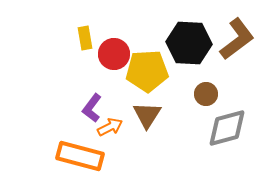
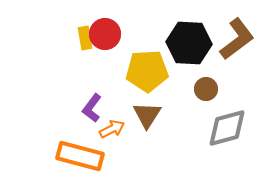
red circle: moved 9 px left, 20 px up
brown circle: moved 5 px up
orange arrow: moved 2 px right, 2 px down
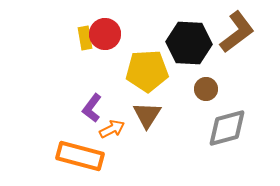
brown L-shape: moved 7 px up
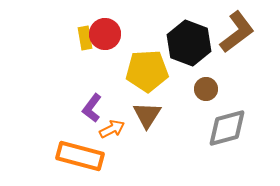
black hexagon: rotated 18 degrees clockwise
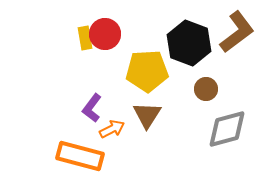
gray diamond: moved 1 px down
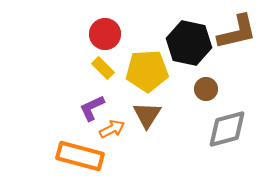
brown L-shape: rotated 24 degrees clockwise
yellow rectangle: moved 18 px right, 30 px down; rotated 35 degrees counterclockwise
black hexagon: rotated 9 degrees counterclockwise
purple L-shape: rotated 28 degrees clockwise
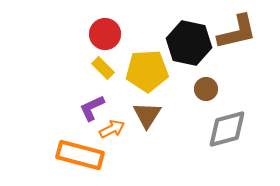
orange rectangle: moved 1 px up
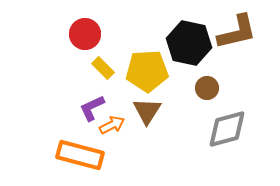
red circle: moved 20 px left
brown circle: moved 1 px right, 1 px up
brown triangle: moved 4 px up
orange arrow: moved 4 px up
